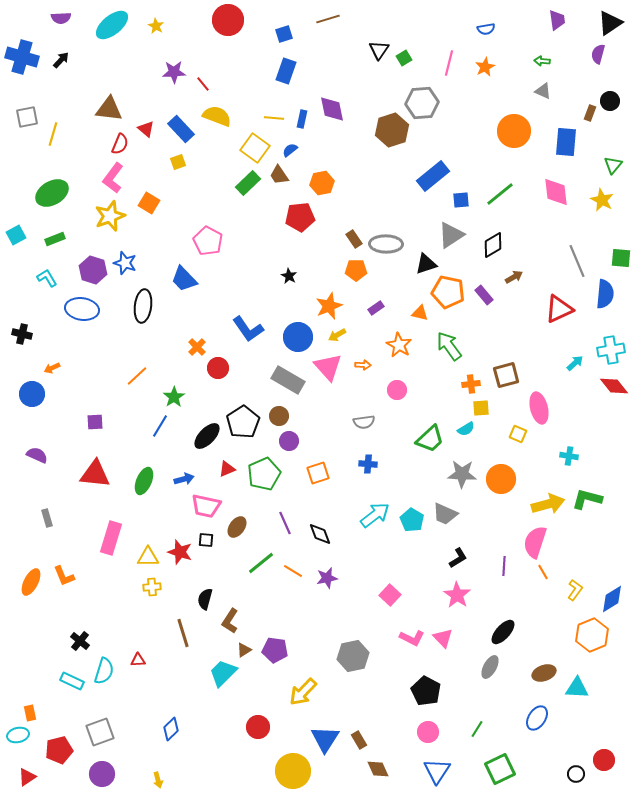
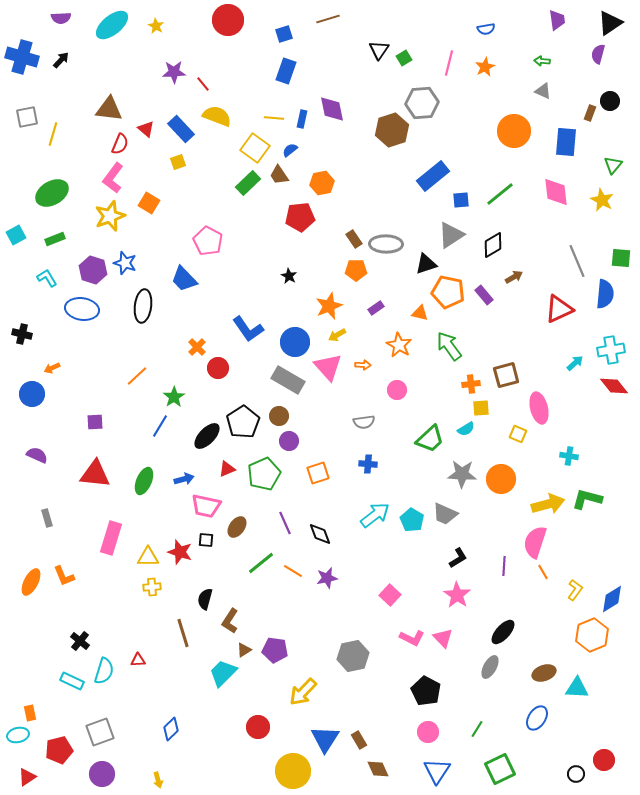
blue circle at (298, 337): moved 3 px left, 5 px down
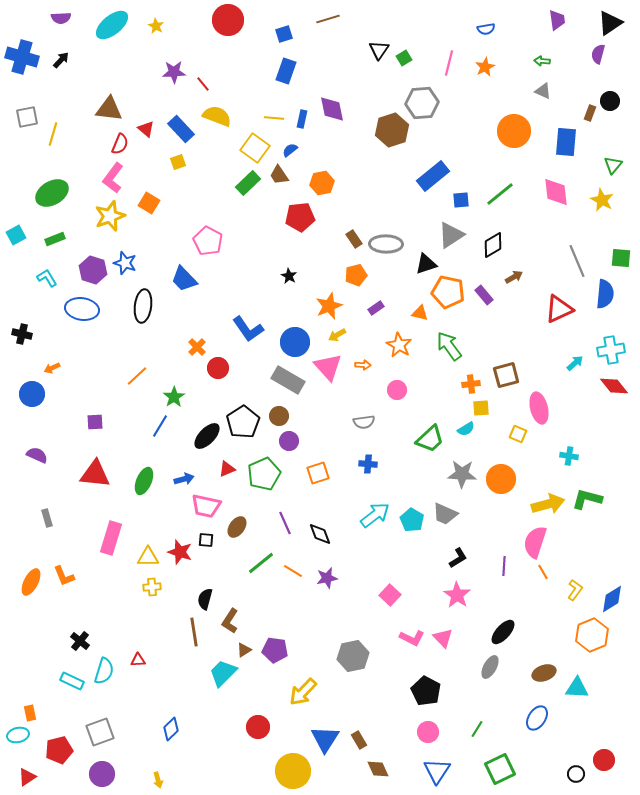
orange pentagon at (356, 270): moved 5 px down; rotated 15 degrees counterclockwise
brown line at (183, 633): moved 11 px right, 1 px up; rotated 8 degrees clockwise
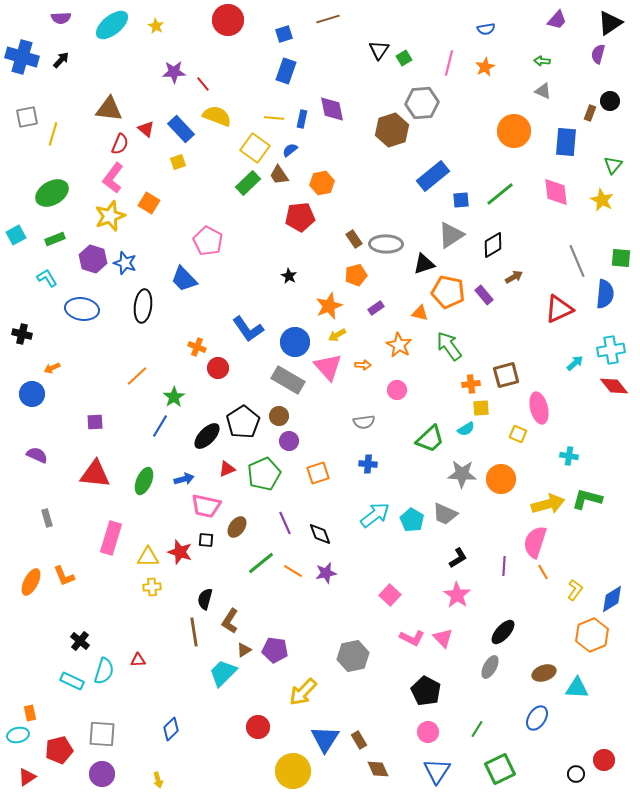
purple trapezoid at (557, 20): rotated 50 degrees clockwise
black triangle at (426, 264): moved 2 px left
purple hexagon at (93, 270): moved 11 px up
orange cross at (197, 347): rotated 24 degrees counterclockwise
purple star at (327, 578): moved 1 px left, 5 px up
gray square at (100, 732): moved 2 px right, 2 px down; rotated 24 degrees clockwise
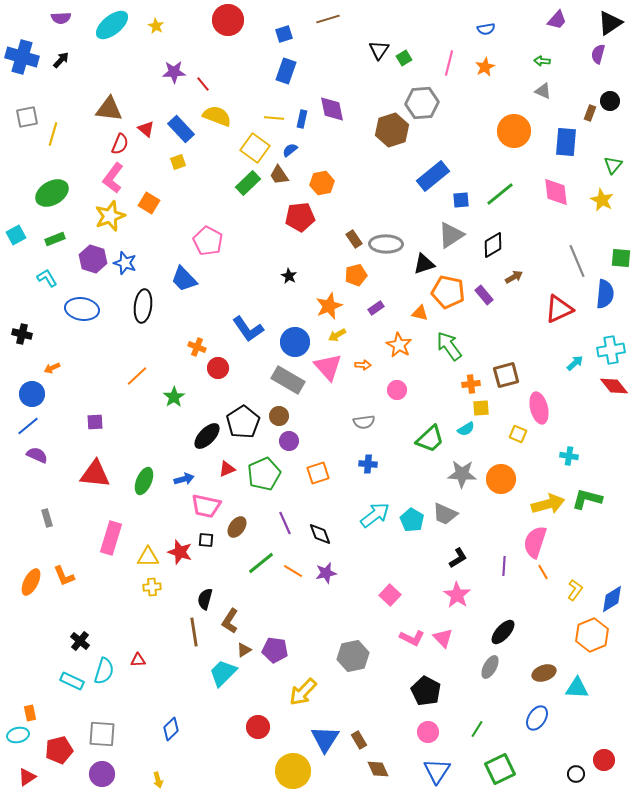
blue line at (160, 426): moved 132 px left; rotated 20 degrees clockwise
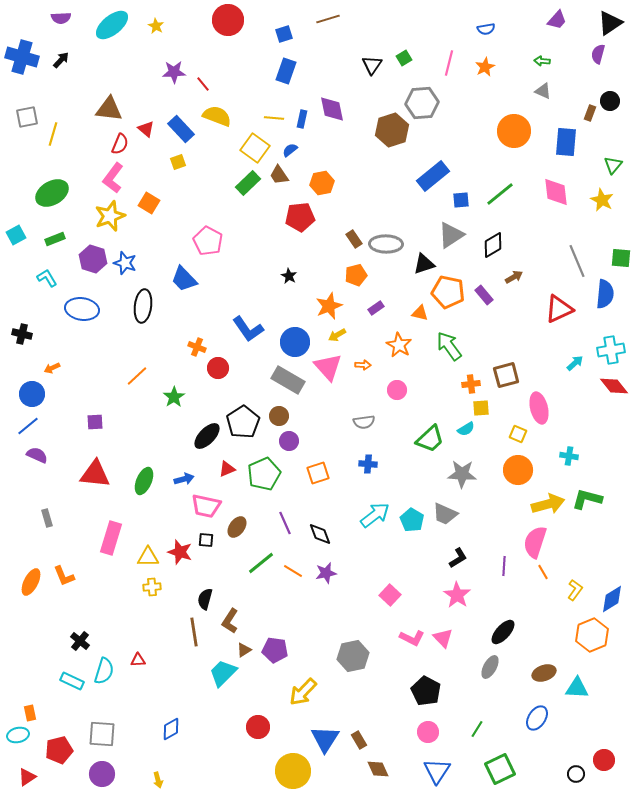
black triangle at (379, 50): moved 7 px left, 15 px down
orange circle at (501, 479): moved 17 px right, 9 px up
blue diamond at (171, 729): rotated 15 degrees clockwise
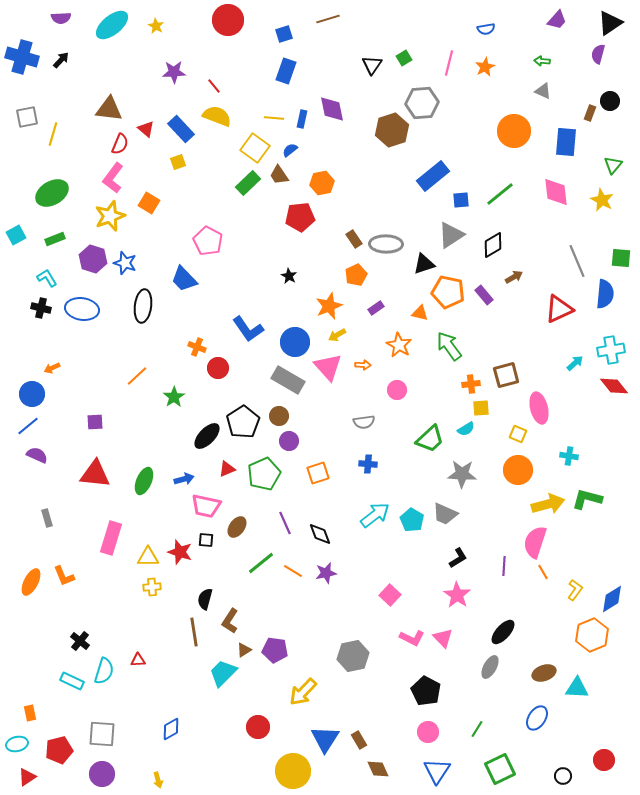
red line at (203, 84): moved 11 px right, 2 px down
orange pentagon at (356, 275): rotated 10 degrees counterclockwise
black cross at (22, 334): moved 19 px right, 26 px up
cyan ellipse at (18, 735): moved 1 px left, 9 px down
black circle at (576, 774): moved 13 px left, 2 px down
